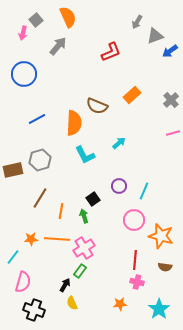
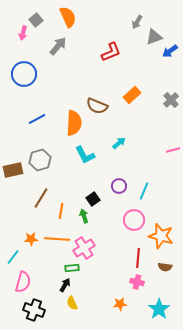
gray triangle at (155, 36): moved 1 px left, 1 px down
pink line at (173, 133): moved 17 px down
brown line at (40, 198): moved 1 px right
red line at (135, 260): moved 3 px right, 2 px up
green rectangle at (80, 271): moved 8 px left, 3 px up; rotated 48 degrees clockwise
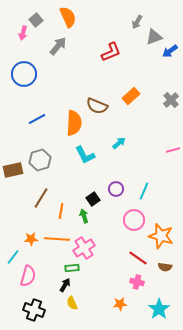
orange rectangle at (132, 95): moved 1 px left, 1 px down
purple circle at (119, 186): moved 3 px left, 3 px down
red line at (138, 258): rotated 60 degrees counterclockwise
pink semicircle at (23, 282): moved 5 px right, 6 px up
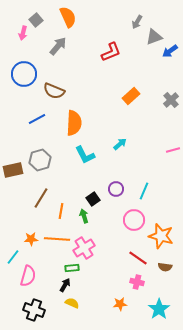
brown semicircle at (97, 106): moved 43 px left, 15 px up
cyan arrow at (119, 143): moved 1 px right, 1 px down
yellow semicircle at (72, 303): rotated 136 degrees clockwise
